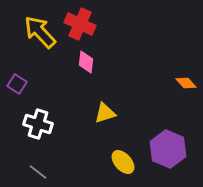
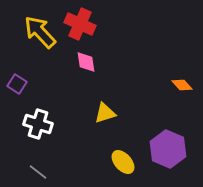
pink diamond: rotated 15 degrees counterclockwise
orange diamond: moved 4 px left, 2 px down
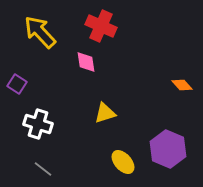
red cross: moved 21 px right, 2 px down
gray line: moved 5 px right, 3 px up
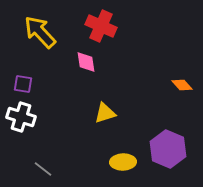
purple square: moved 6 px right; rotated 24 degrees counterclockwise
white cross: moved 17 px left, 7 px up
yellow ellipse: rotated 50 degrees counterclockwise
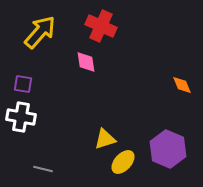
yellow arrow: rotated 84 degrees clockwise
orange diamond: rotated 20 degrees clockwise
yellow triangle: moved 26 px down
white cross: rotated 8 degrees counterclockwise
yellow ellipse: rotated 45 degrees counterclockwise
gray line: rotated 24 degrees counterclockwise
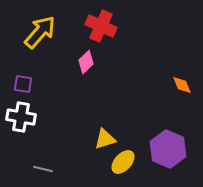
pink diamond: rotated 55 degrees clockwise
